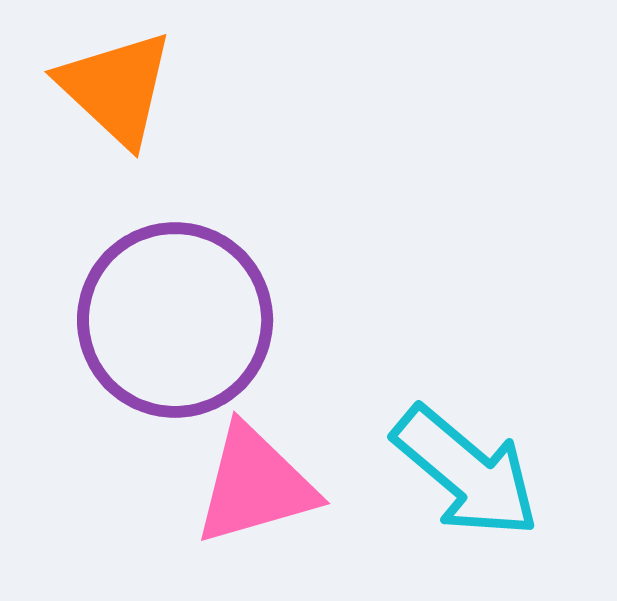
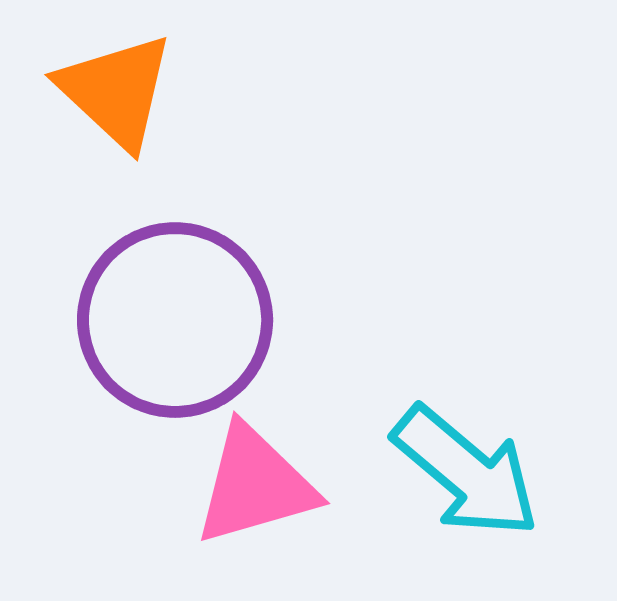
orange triangle: moved 3 px down
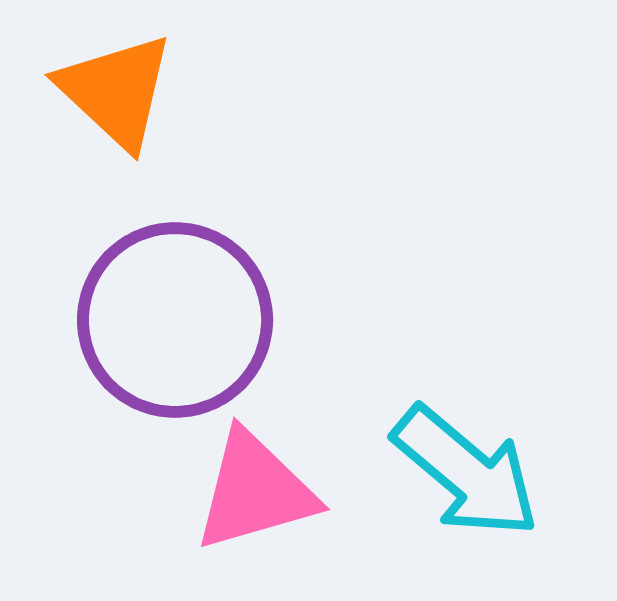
pink triangle: moved 6 px down
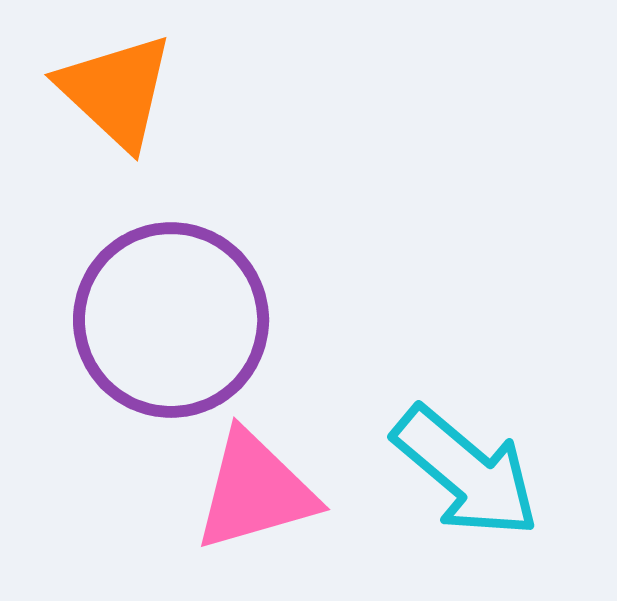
purple circle: moved 4 px left
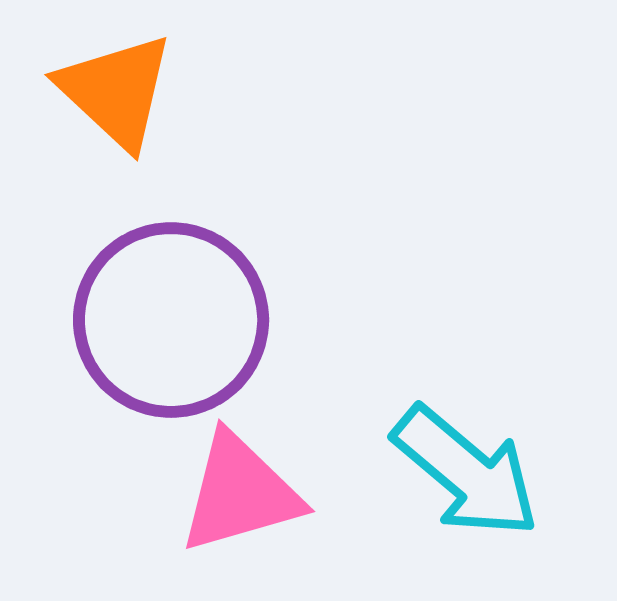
pink triangle: moved 15 px left, 2 px down
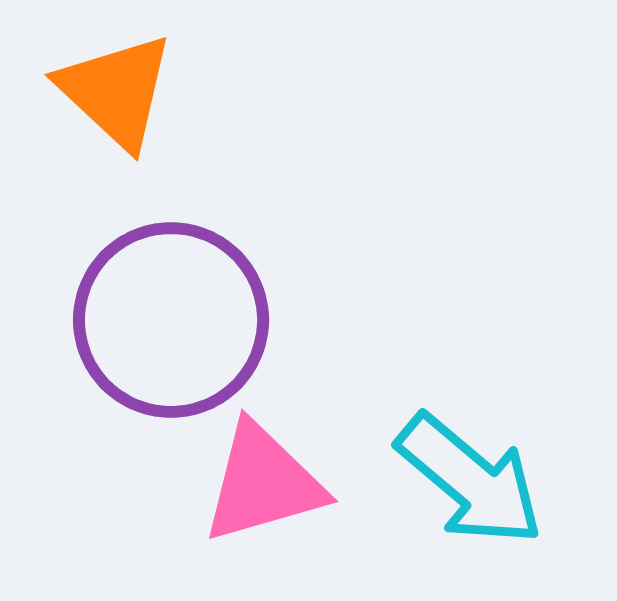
cyan arrow: moved 4 px right, 8 px down
pink triangle: moved 23 px right, 10 px up
